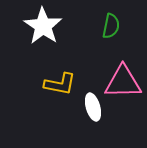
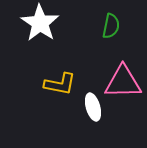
white star: moved 3 px left, 3 px up
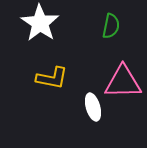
yellow L-shape: moved 8 px left, 6 px up
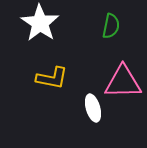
white ellipse: moved 1 px down
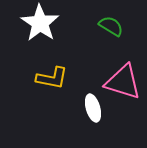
green semicircle: rotated 70 degrees counterclockwise
pink triangle: rotated 18 degrees clockwise
